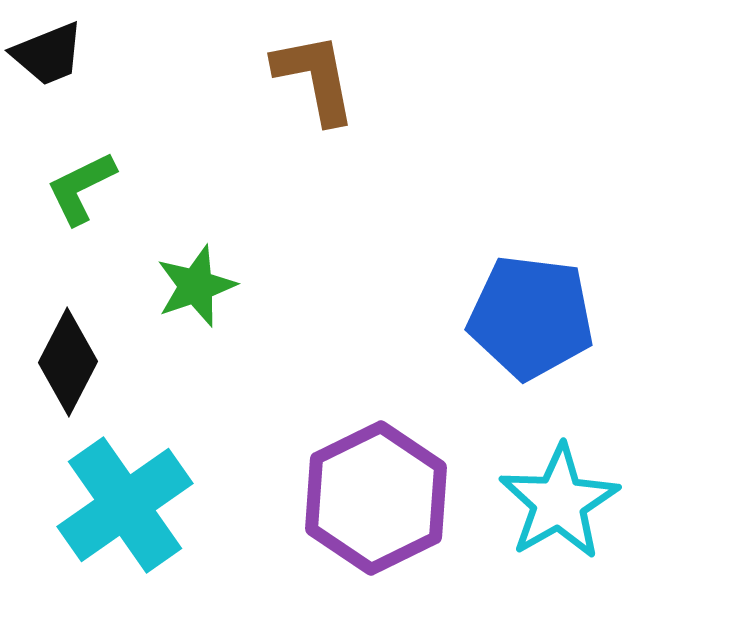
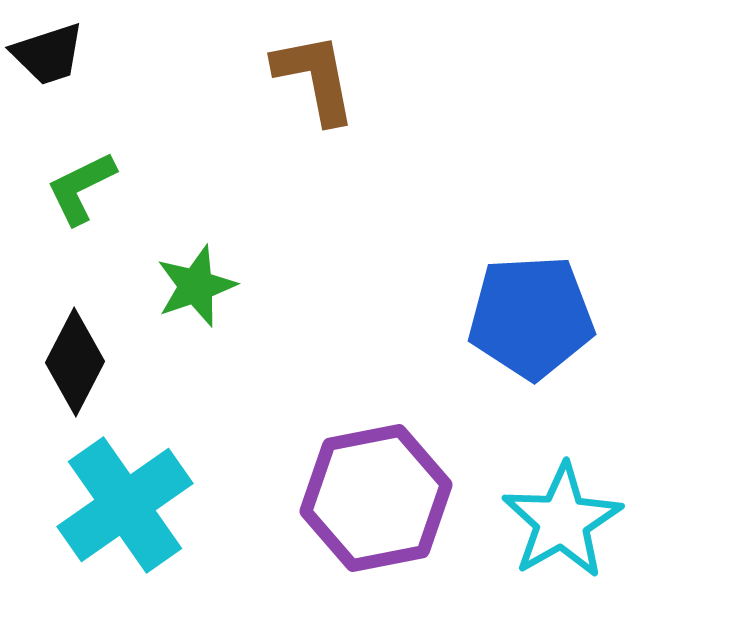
black trapezoid: rotated 4 degrees clockwise
blue pentagon: rotated 10 degrees counterclockwise
black diamond: moved 7 px right
purple hexagon: rotated 15 degrees clockwise
cyan star: moved 3 px right, 19 px down
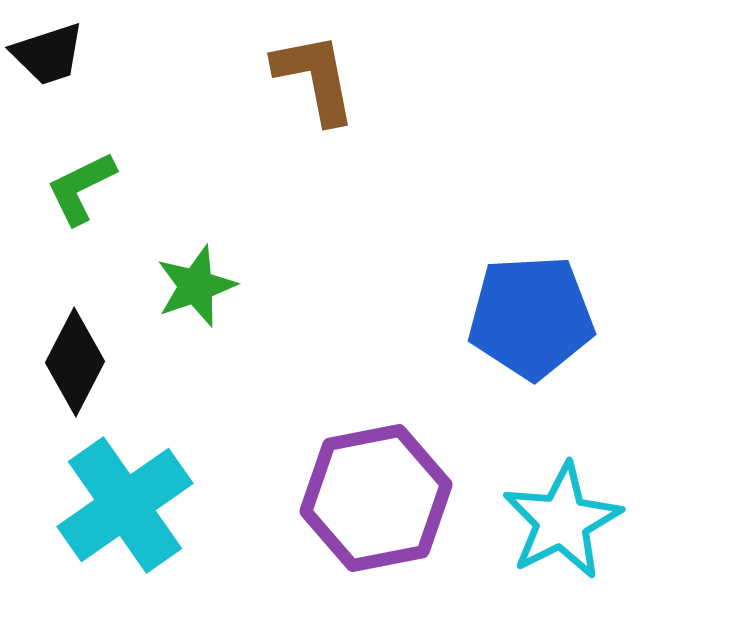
cyan star: rotated 3 degrees clockwise
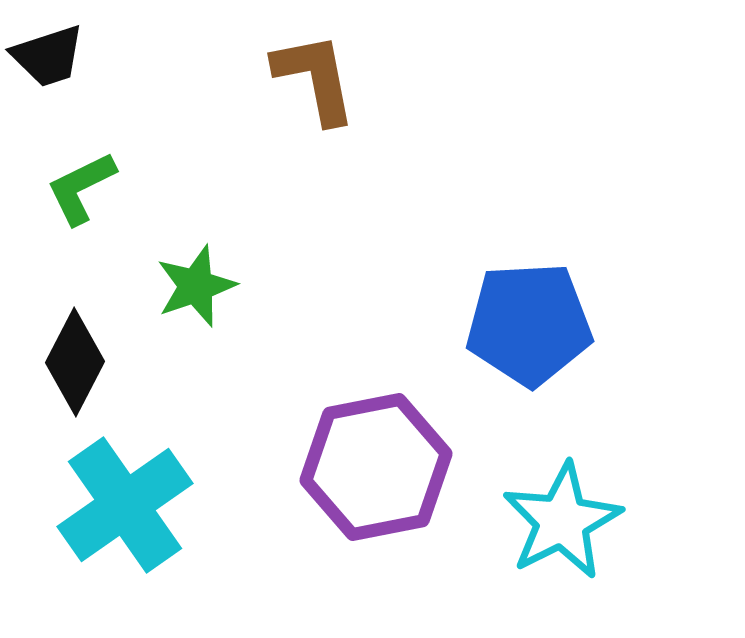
black trapezoid: moved 2 px down
blue pentagon: moved 2 px left, 7 px down
purple hexagon: moved 31 px up
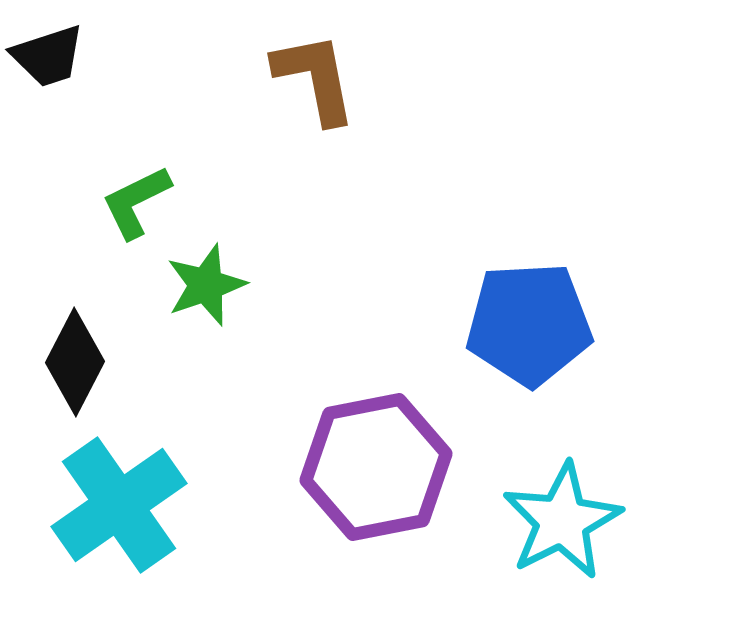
green L-shape: moved 55 px right, 14 px down
green star: moved 10 px right, 1 px up
cyan cross: moved 6 px left
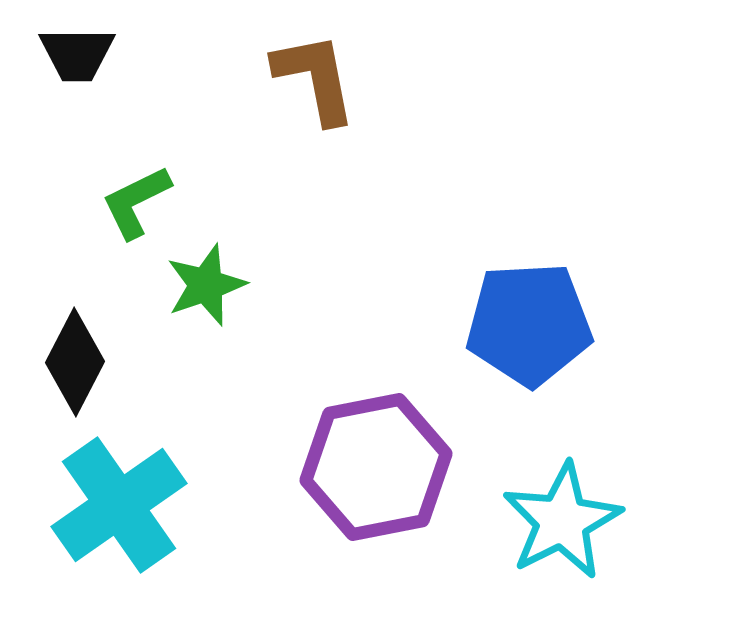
black trapezoid: moved 29 px right, 2 px up; rotated 18 degrees clockwise
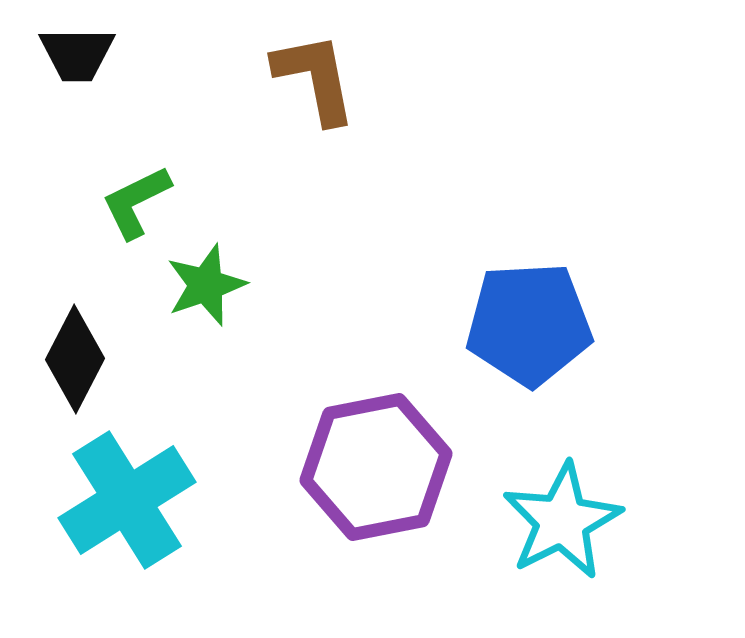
black diamond: moved 3 px up
cyan cross: moved 8 px right, 5 px up; rotated 3 degrees clockwise
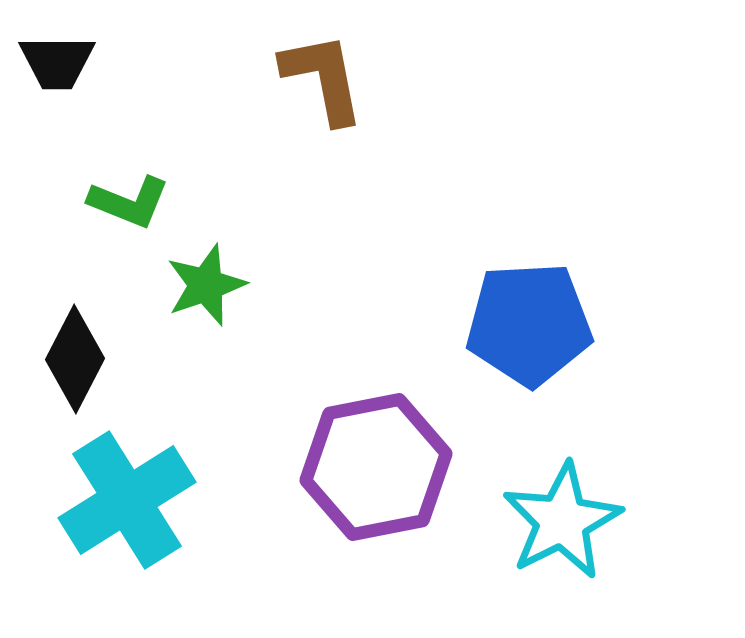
black trapezoid: moved 20 px left, 8 px down
brown L-shape: moved 8 px right
green L-shape: moved 7 px left; rotated 132 degrees counterclockwise
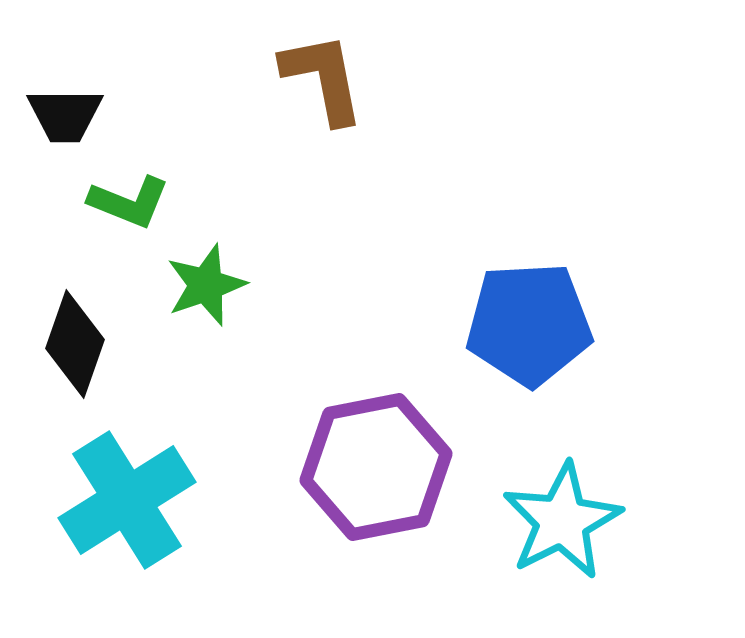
black trapezoid: moved 8 px right, 53 px down
black diamond: moved 15 px up; rotated 8 degrees counterclockwise
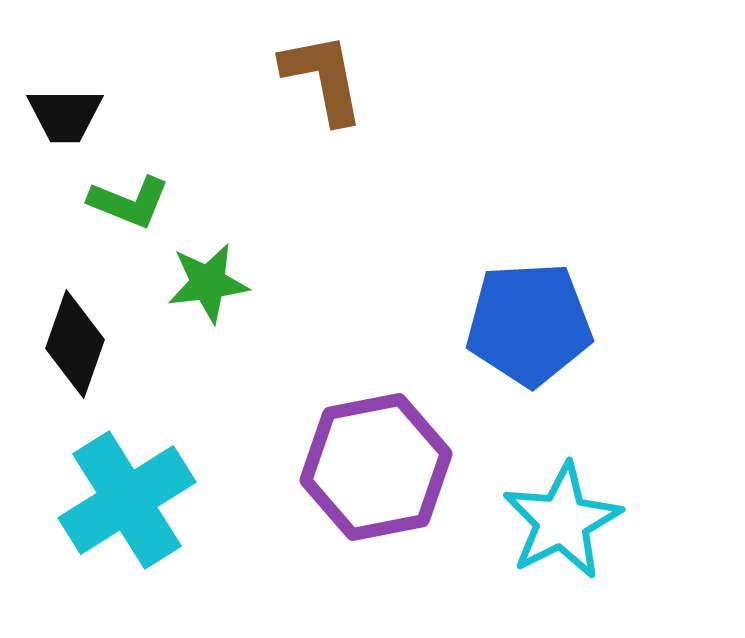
green star: moved 2 px right, 2 px up; rotated 12 degrees clockwise
